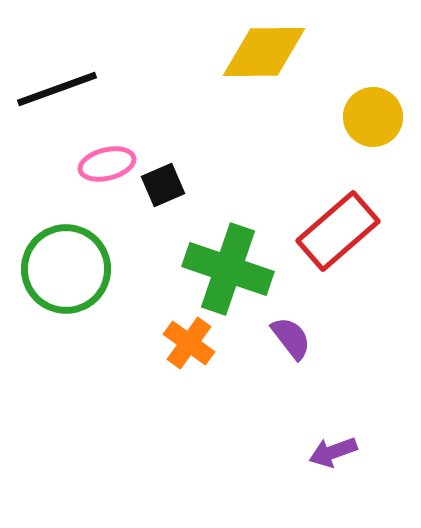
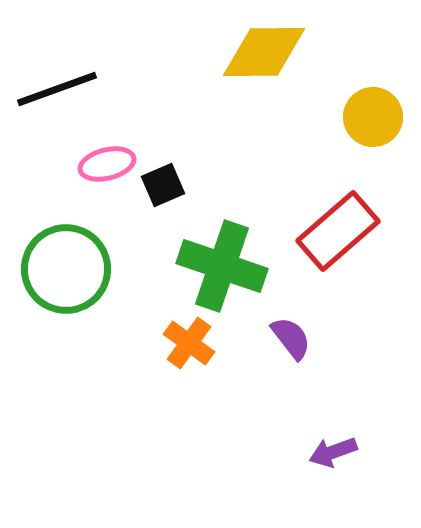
green cross: moved 6 px left, 3 px up
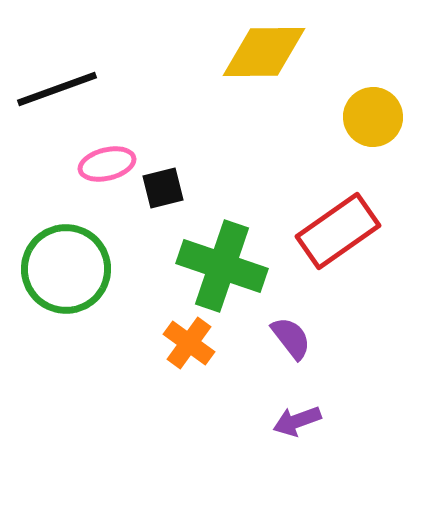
black square: moved 3 px down; rotated 9 degrees clockwise
red rectangle: rotated 6 degrees clockwise
purple arrow: moved 36 px left, 31 px up
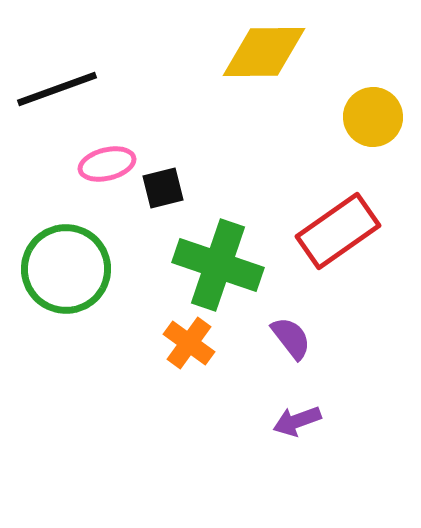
green cross: moved 4 px left, 1 px up
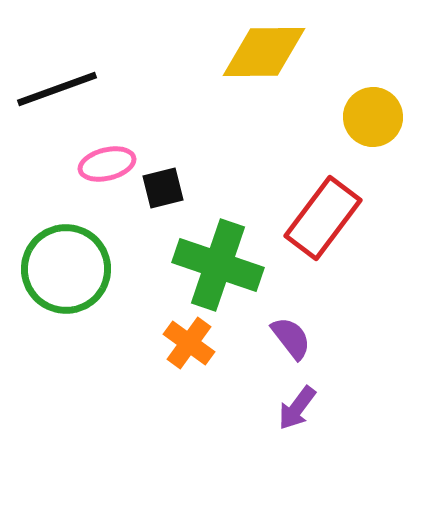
red rectangle: moved 15 px left, 13 px up; rotated 18 degrees counterclockwise
purple arrow: moved 13 px up; rotated 33 degrees counterclockwise
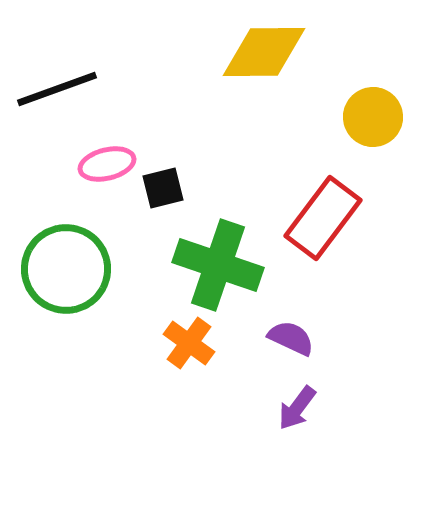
purple semicircle: rotated 27 degrees counterclockwise
